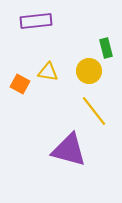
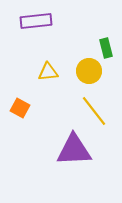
yellow triangle: rotated 15 degrees counterclockwise
orange square: moved 24 px down
purple triangle: moved 5 px right; rotated 18 degrees counterclockwise
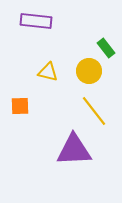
purple rectangle: rotated 12 degrees clockwise
green rectangle: rotated 24 degrees counterclockwise
yellow triangle: rotated 20 degrees clockwise
orange square: moved 2 px up; rotated 30 degrees counterclockwise
